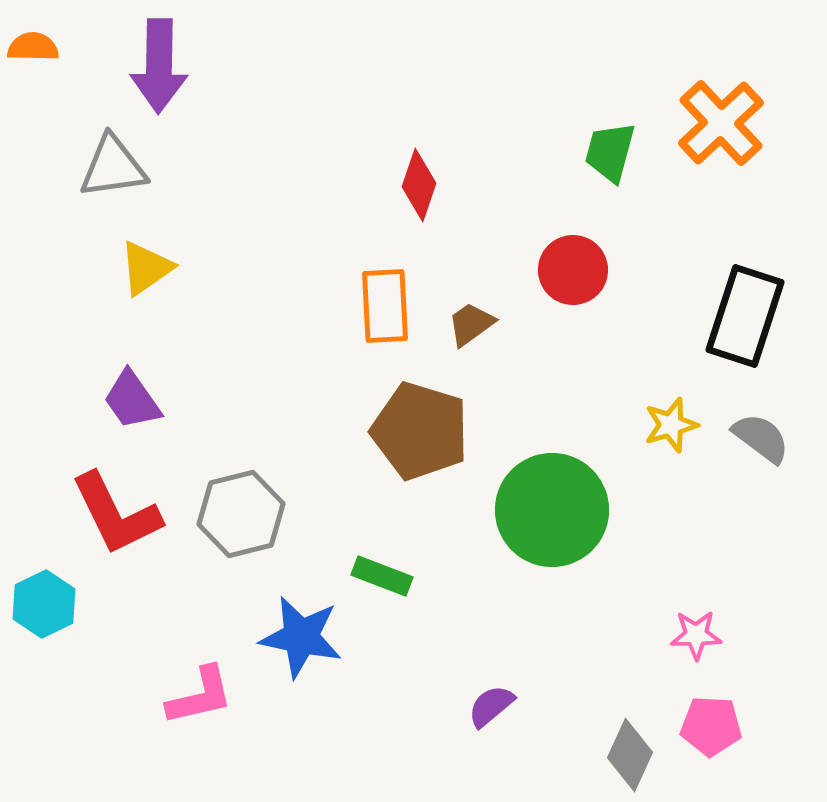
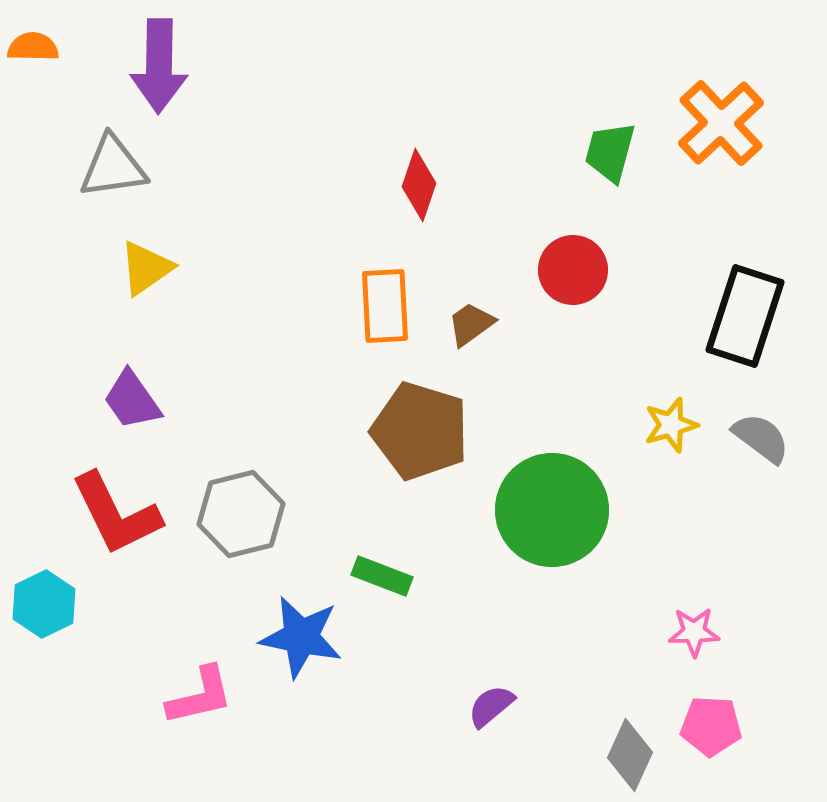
pink star: moved 2 px left, 3 px up
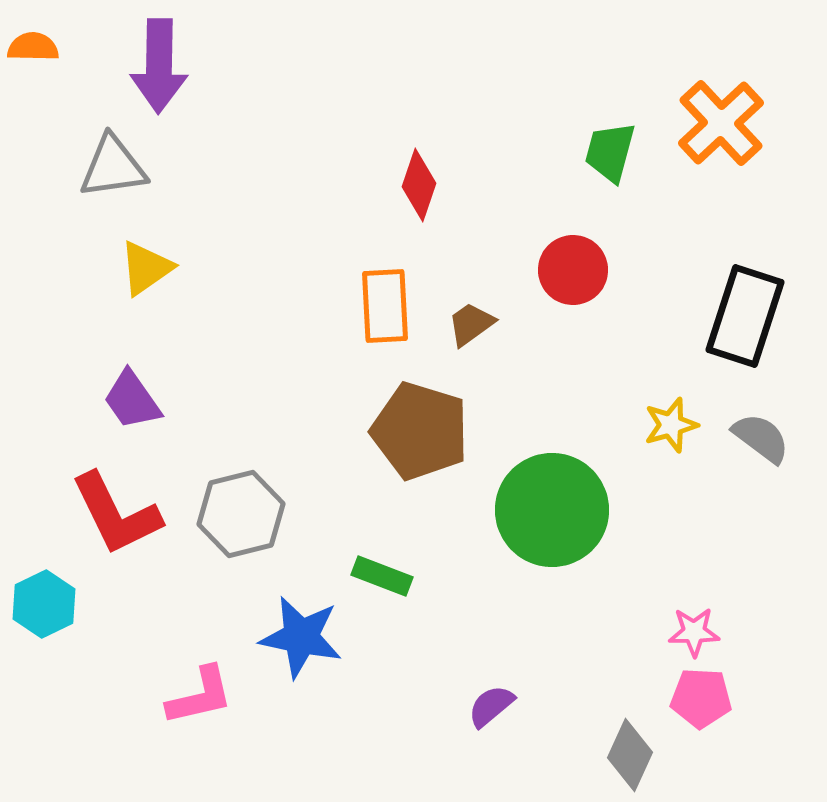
pink pentagon: moved 10 px left, 28 px up
